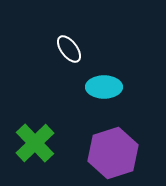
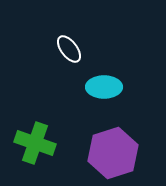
green cross: rotated 27 degrees counterclockwise
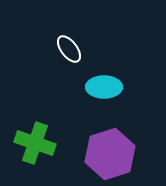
purple hexagon: moved 3 px left, 1 px down
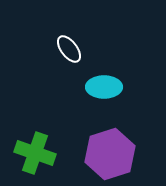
green cross: moved 10 px down
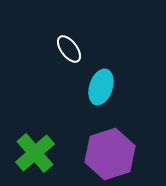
cyan ellipse: moved 3 px left; rotated 72 degrees counterclockwise
green cross: rotated 30 degrees clockwise
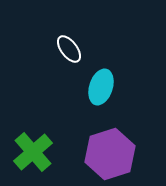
green cross: moved 2 px left, 1 px up
